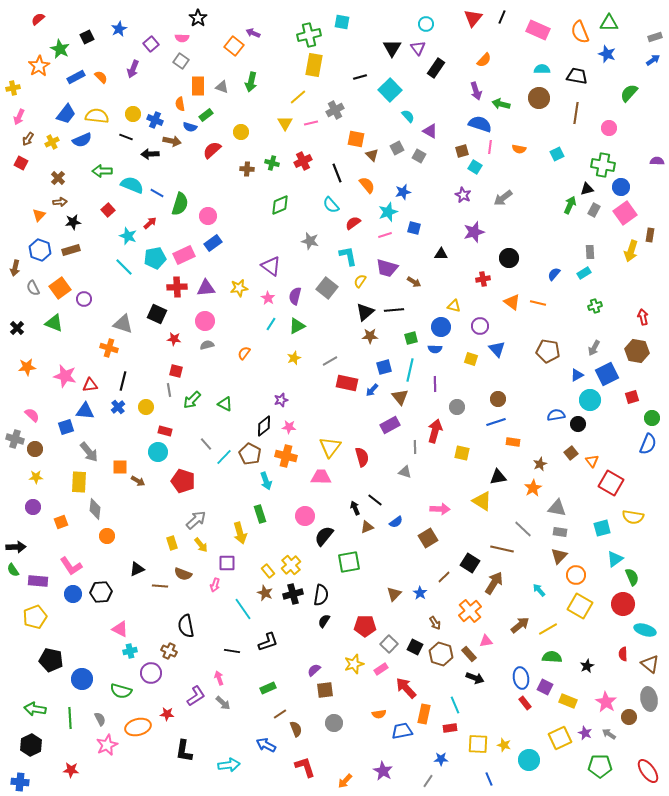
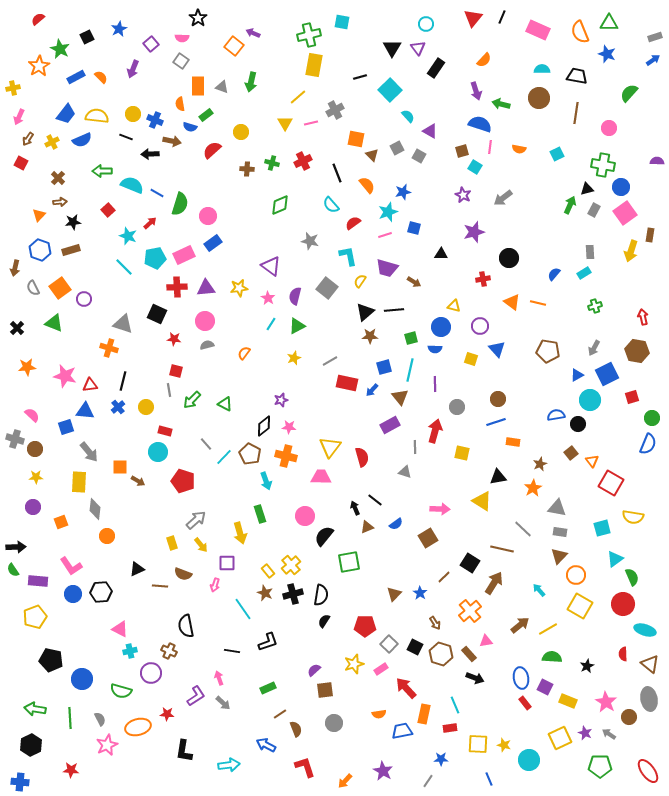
blue semicircle at (396, 522): moved 2 px down
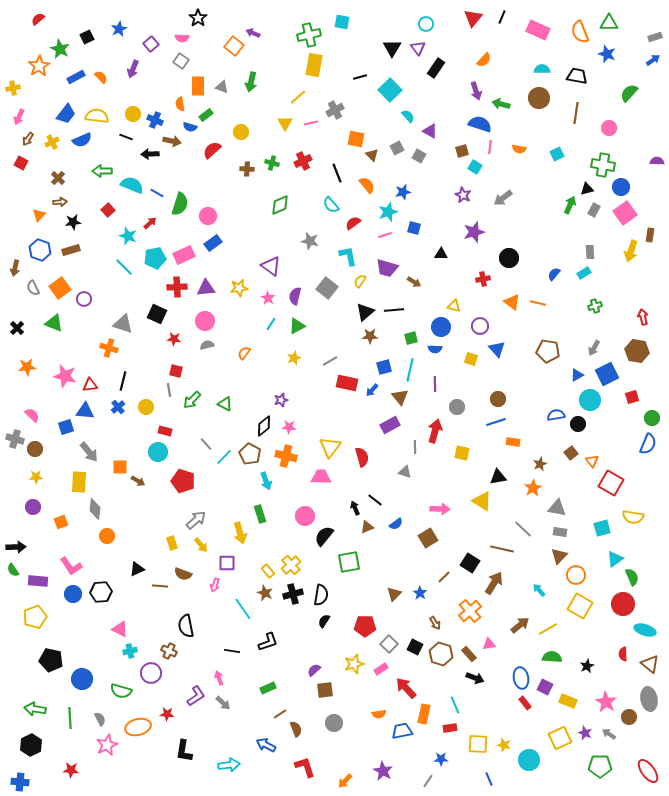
pink triangle at (486, 641): moved 3 px right, 3 px down
